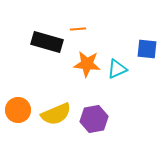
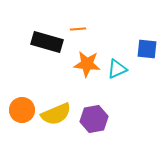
orange circle: moved 4 px right
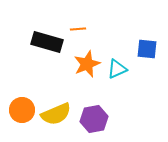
orange star: rotated 28 degrees counterclockwise
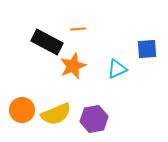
black rectangle: rotated 12 degrees clockwise
blue square: rotated 10 degrees counterclockwise
orange star: moved 14 px left, 2 px down
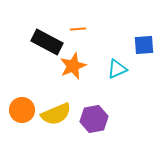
blue square: moved 3 px left, 4 px up
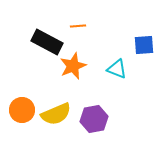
orange line: moved 3 px up
cyan triangle: rotated 45 degrees clockwise
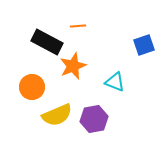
blue square: rotated 15 degrees counterclockwise
cyan triangle: moved 2 px left, 13 px down
orange circle: moved 10 px right, 23 px up
yellow semicircle: moved 1 px right, 1 px down
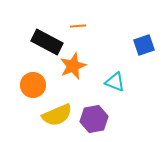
orange circle: moved 1 px right, 2 px up
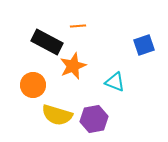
yellow semicircle: rotated 40 degrees clockwise
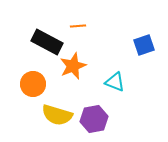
orange circle: moved 1 px up
